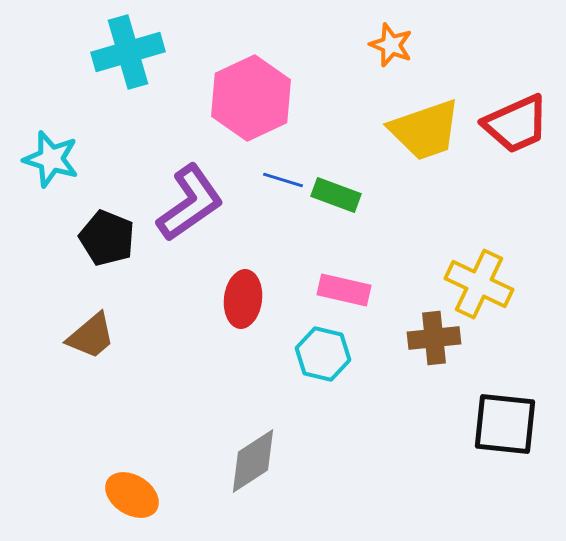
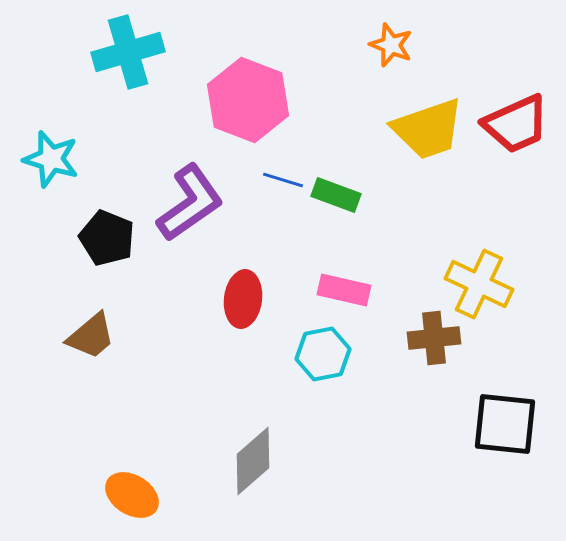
pink hexagon: moved 3 px left, 2 px down; rotated 14 degrees counterclockwise
yellow trapezoid: moved 3 px right, 1 px up
cyan hexagon: rotated 24 degrees counterclockwise
gray diamond: rotated 8 degrees counterclockwise
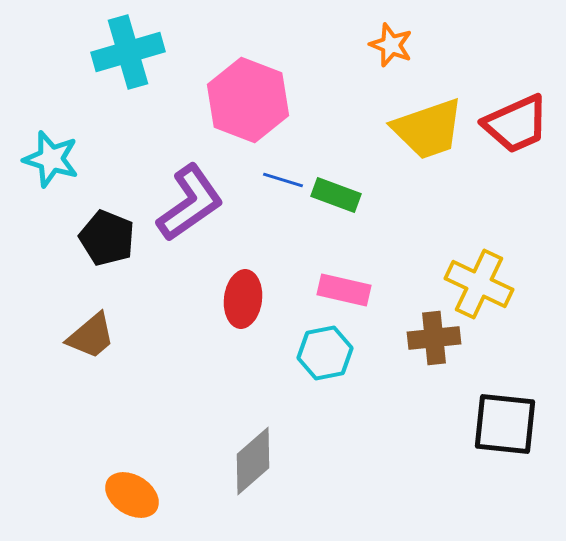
cyan hexagon: moved 2 px right, 1 px up
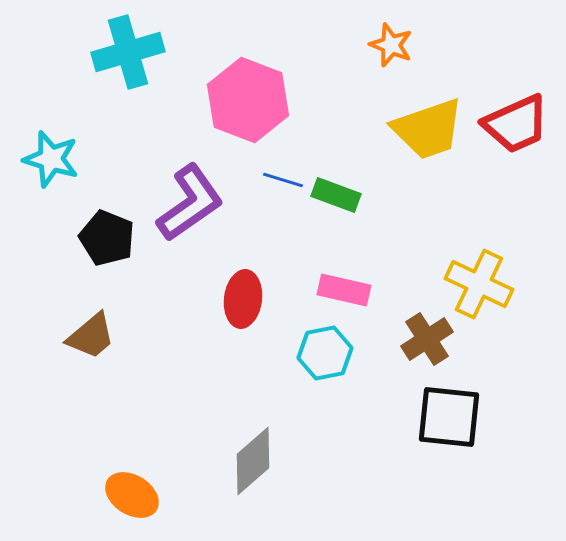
brown cross: moved 7 px left, 1 px down; rotated 27 degrees counterclockwise
black square: moved 56 px left, 7 px up
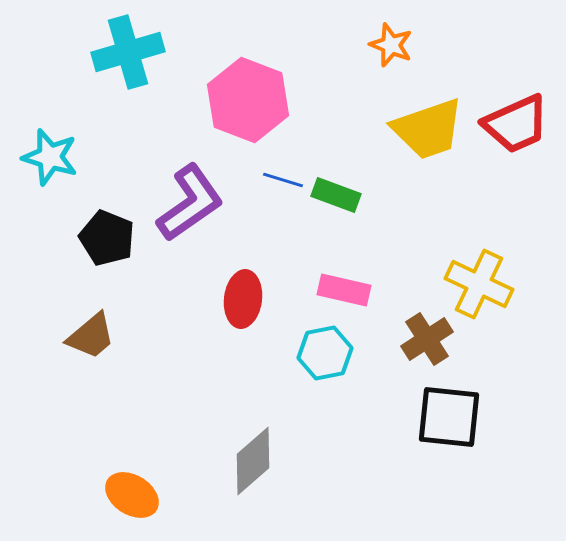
cyan star: moved 1 px left, 2 px up
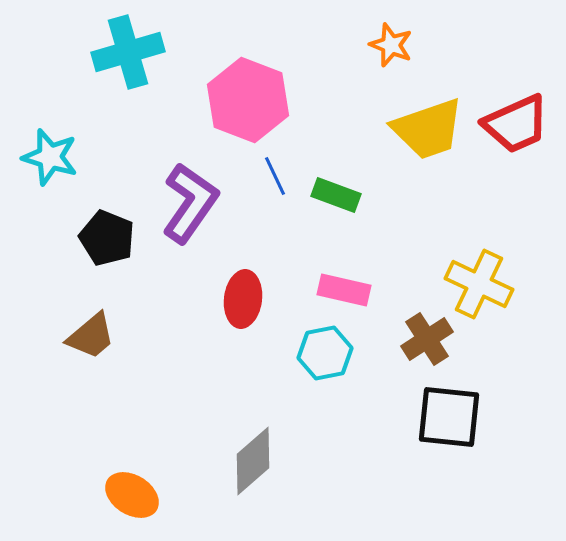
blue line: moved 8 px left, 4 px up; rotated 48 degrees clockwise
purple L-shape: rotated 20 degrees counterclockwise
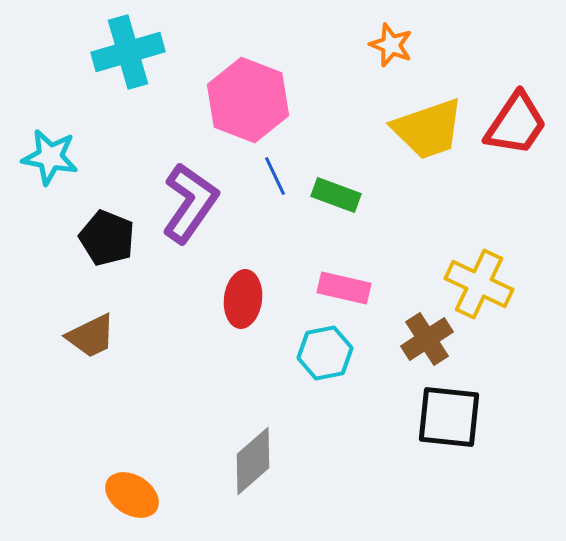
red trapezoid: rotated 32 degrees counterclockwise
cyan star: rotated 6 degrees counterclockwise
pink rectangle: moved 2 px up
brown trapezoid: rotated 14 degrees clockwise
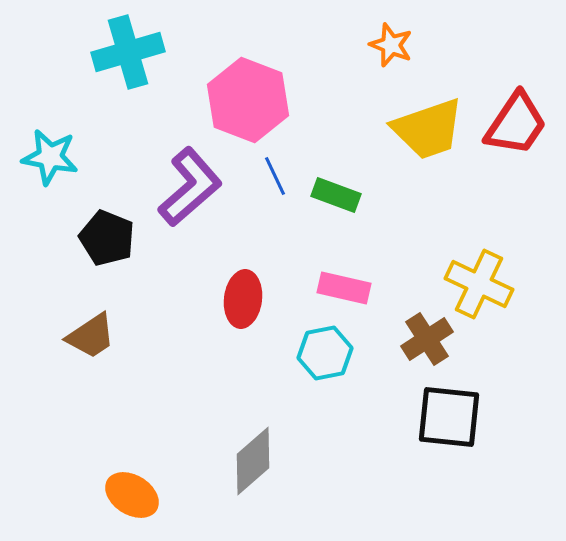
purple L-shape: moved 16 px up; rotated 14 degrees clockwise
brown trapezoid: rotated 8 degrees counterclockwise
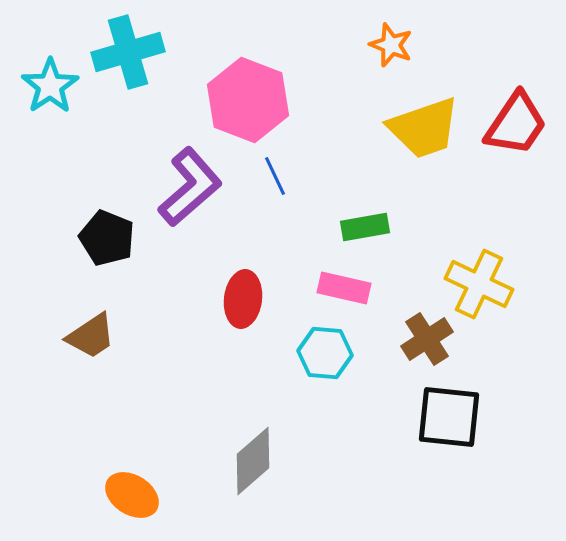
yellow trapezoid: moved 4 px left, 1 px up
cyan star: moved 71 px up; rotated 28 degrees clockwise
green rectangle: moved 29 px right, 32 px down; rotated 30 degrees counterclockwise
cyan hexagon: rotated 16 degrees clockwise
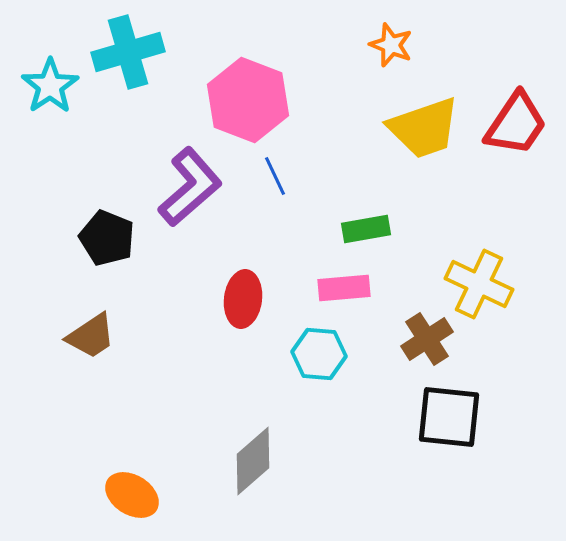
green rectangle: moved 1 px right, 2 px down
pink rectangle: rotated 18 degrees counterclockwise
cyan hexagon: moved 6 px left, 1 px down
